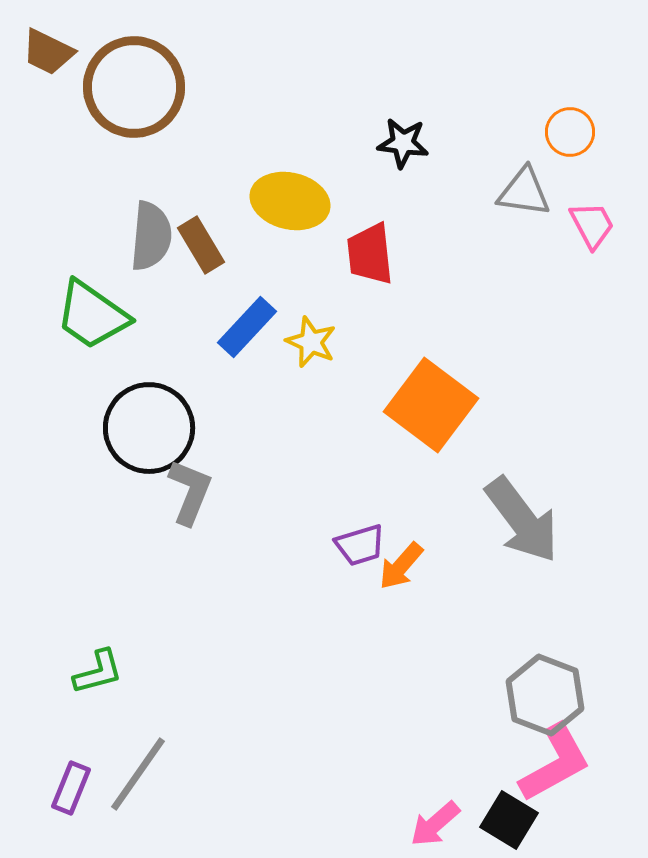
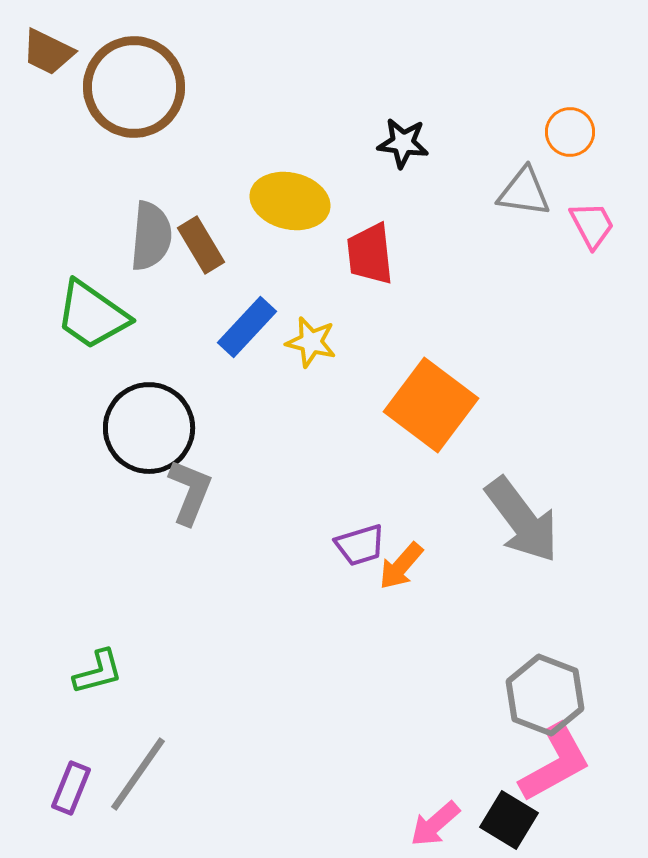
yellow star: rotated 9 degrees counterclockwise
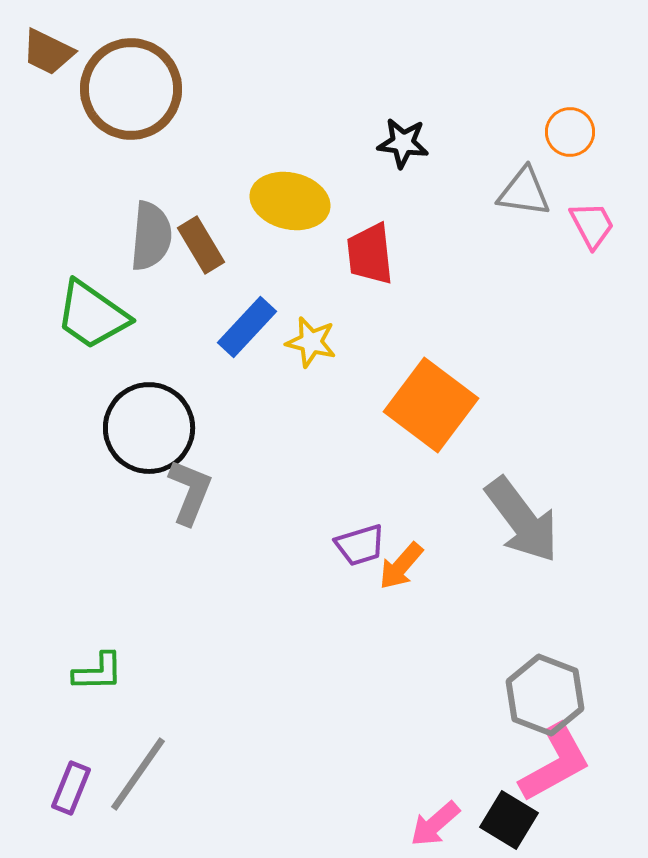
brown circle: moved 3 px left, 2 px down
green L-shape: rotated 14 degrees clockwise
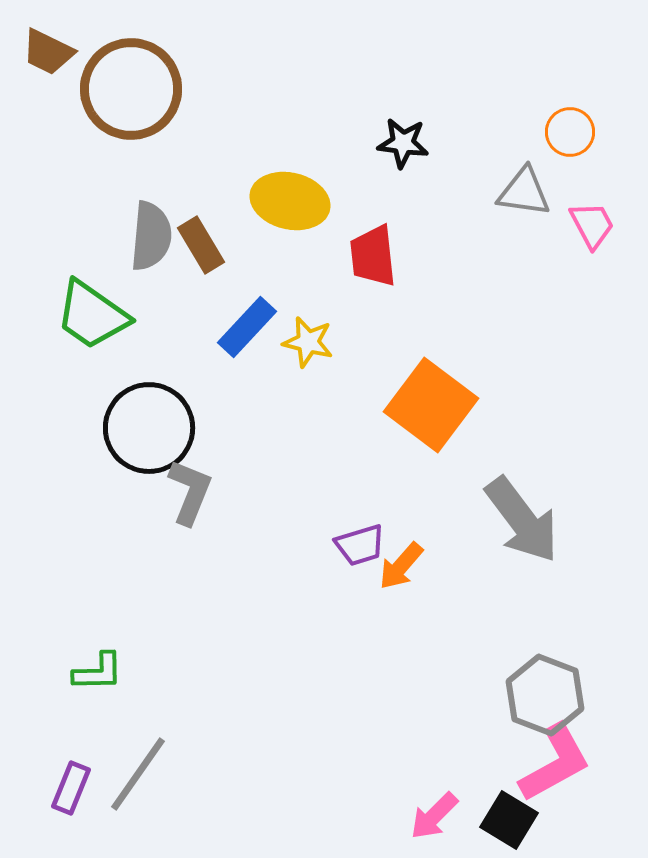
red trapezoid: moved 3 px right, 2 px down
yellow star: moved 3 px left
pink arrow: moved 1 px left, 8 px up; rotated 4 degrees counterclockwise
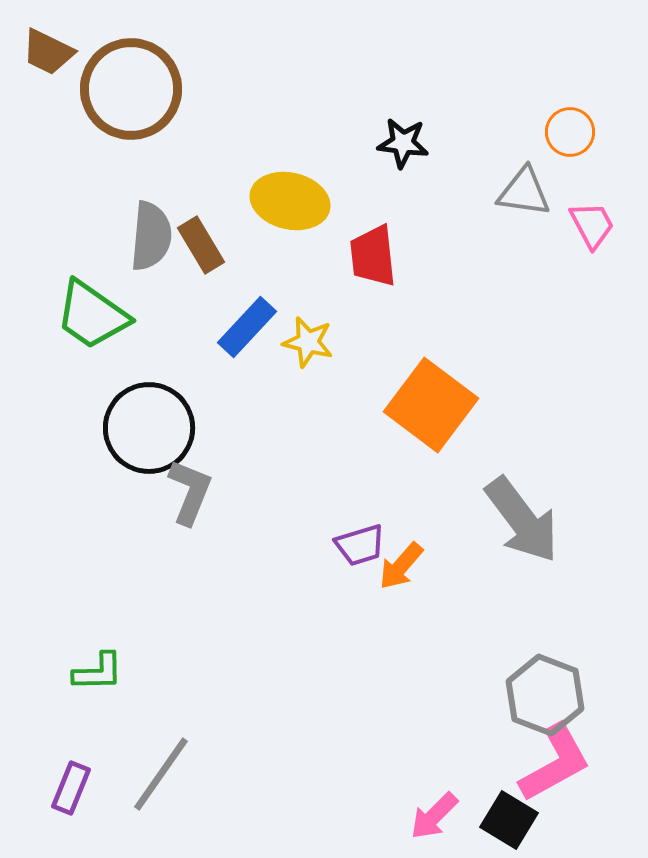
gray line: moved 23 px right
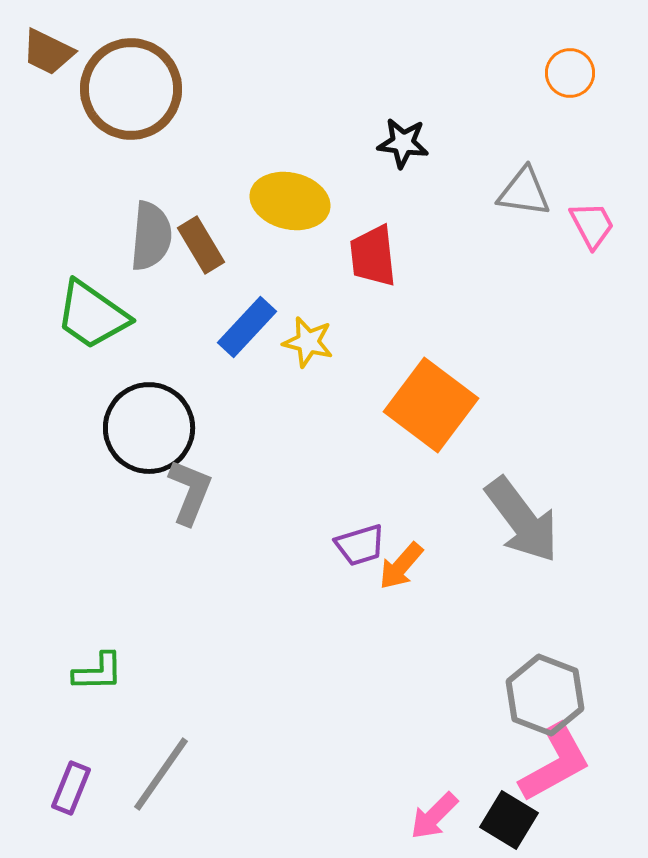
orange circle: moved 59 px up
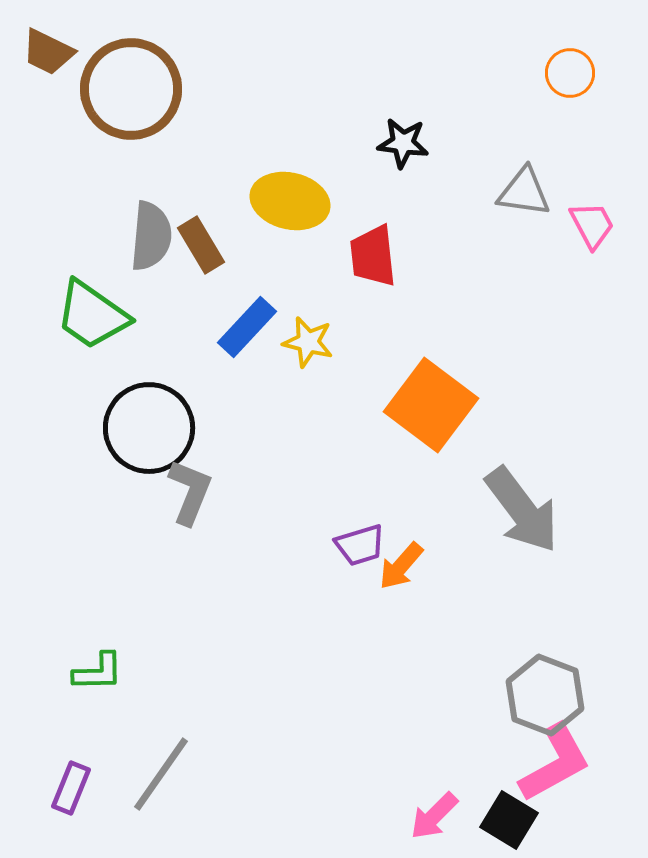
gray arrow: moved 10 px up
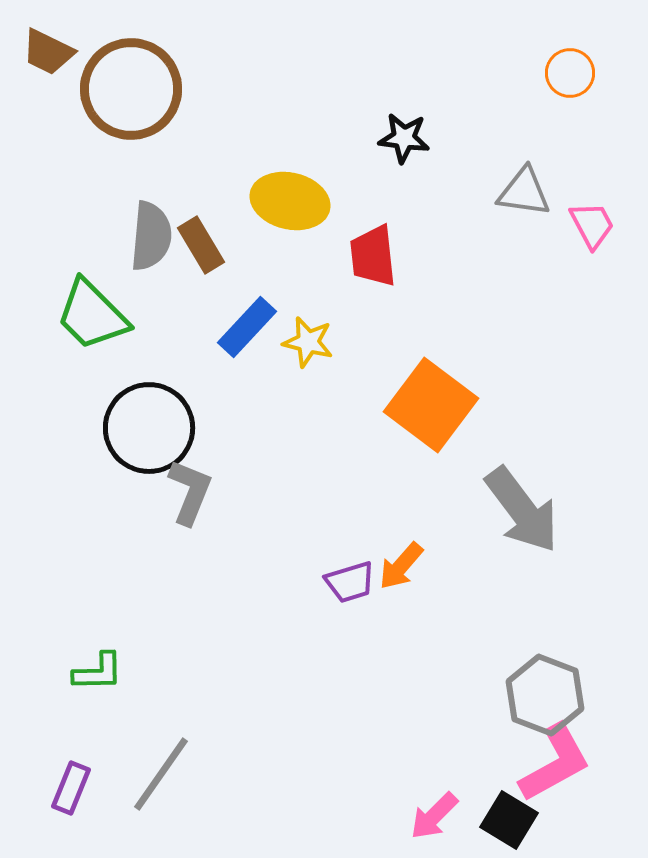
black star: moved 1 px right, 5 px up
green trapezoid: rotated 10 degrees clockwise
purple trapezoid: moved 10 px left, 37 px down
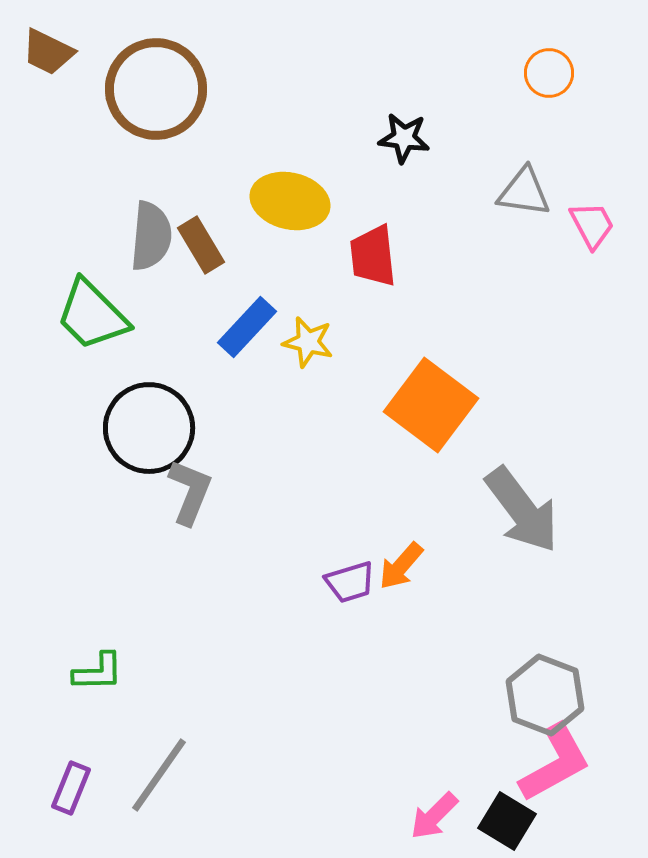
orange circle: moved 21 px left
brown circle: moved 25 px right
gray line: moved 2 px left, 1 px down
black square: moved 2 px left, 1 px down
